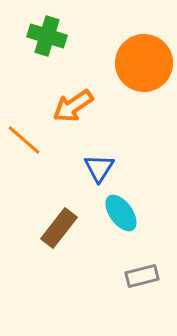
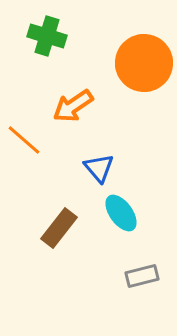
blue triangle: rotated 12 degrees counterclockwise
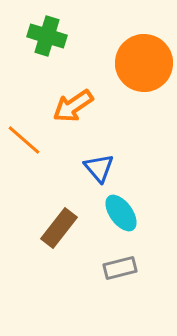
gray rectangle: moved 22 px left, 8 px up
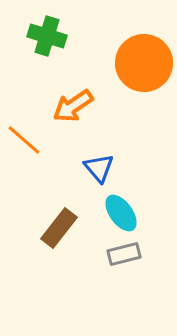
gray rectangle: moved 4 px right, 14 px up
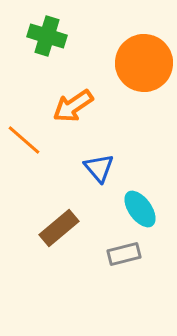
cyan ellipse: moved 19 px right, 4 px up
brown rectangle: rotated 12 degrees clockwise
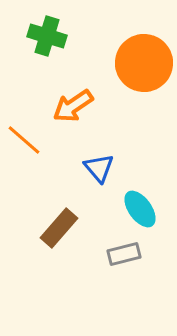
brown rectangle: rotated 9 degrees counterclockwise
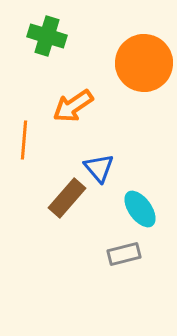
orange line: rotated 54 degrees clockwise
brown rectangle: moved 8 px right, 30 px up
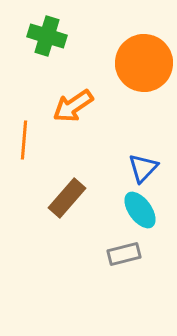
blue triangle: moved 44 px right; rotated 24 degrees clockwise
cyan ellipse: moved 1 px down
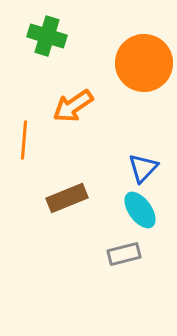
brown rectangle: rotated 27 degrees clockwise
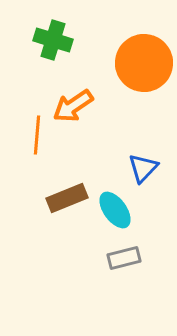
green cross: moved 6 px right, 4 px down
orange line: moved 13 px right, 5 px up
cyan ellipse: moved 25 px left
gray rectangle: moved 4 px down
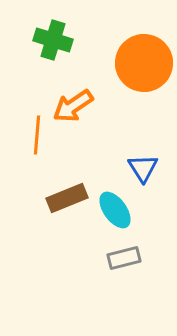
blue triangle: rotated 16 degrees counterclockwise
